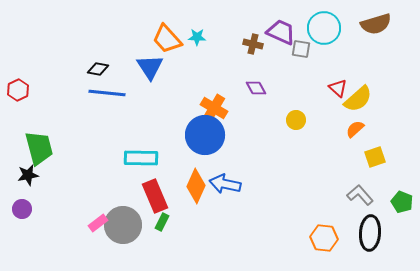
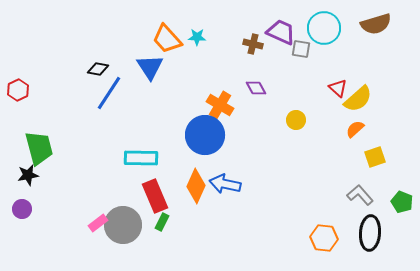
blue line: moved 2 px right; rotated 63 degrees counterclockwise
orange cross: moved 6 px right, 3 px up
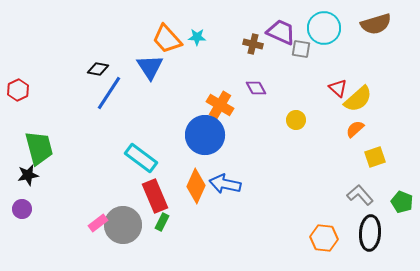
cyan rectangle: rotated 36 degrees clockwise
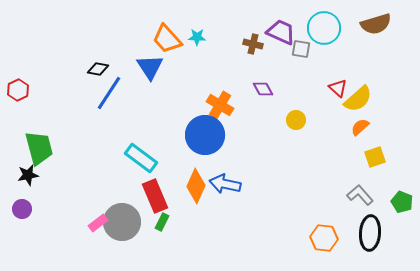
purple diamond: moved 7 px right, 1 px down
orange semicircle: moved 5 px right, 2 px up
gray circle: moved 1 px left, 3 px up
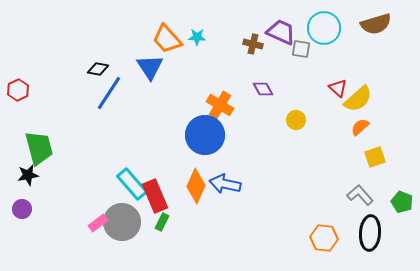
cyan rectangle: moved 9 px left, 26 px down; rotated 12 degrees clockwise
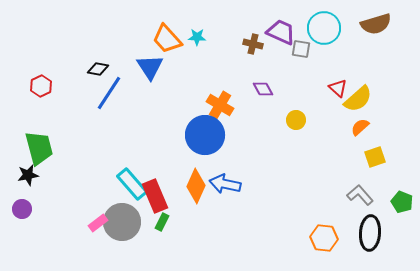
red hexagon: moved 23 px right, 4 px up
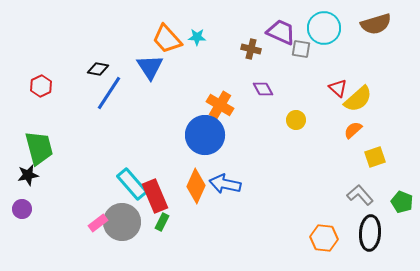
brown cross: moved 2 px left, 5 px down
orange semicircle: moved 7 px left, 3 px down
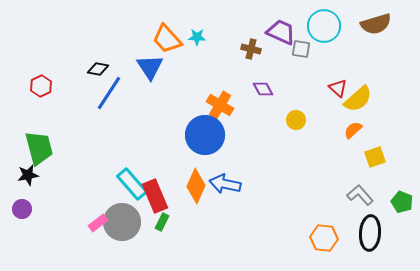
cyan circle: moved 2 px up
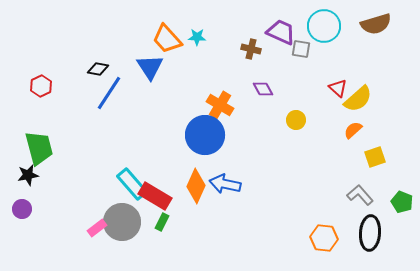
red rectangle: rotated 36 degrees counterclockwise
pink rectangle: moved 1 px left, 5 px down
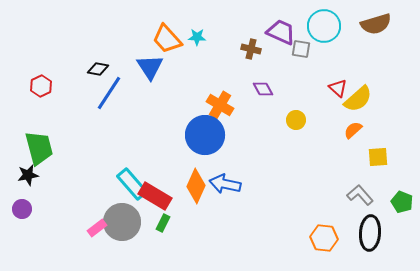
yellow square: moved 3 px right; rotated 15 degrees clockwise
green rectangle: moved 1 px right, 1 px down
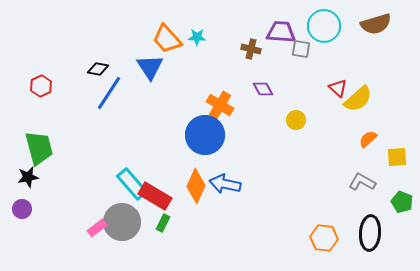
purple trapezoid: rotated 20 degrees counterclockwise
orange semicircle: moved 15 px right, 9 px down
yellow square: moved 19 px right
black star: moved 2 px down
gray L-shape: moved 2 px right, 13 px up; rotated 20 degrees counterclockwise
